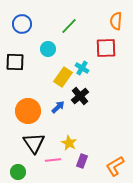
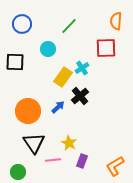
cyan cross: rotated 24 degrees clockwise
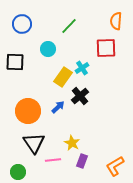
yellow star: moved 3 px right
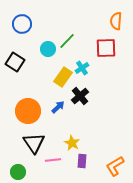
green line: moved 2 px left, 15 px down
black square: rotated 30 degrees clockwise
purple rectangle: rotated 16 degrees counterclockwise
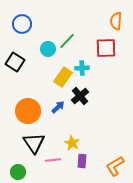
cyan cross: rotated 32 degrees clockwise
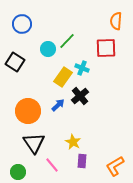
cyan cross: rotated 24 degrees clockwise
blue arrow: moved 2 px up
yellow star: moved 1 px right, 1 px up
pink line: moved 1 px left, 5 px down; rotated 56 degrees clockwise
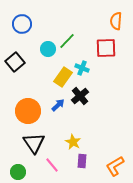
black square: rotated 18 degrees clockwise
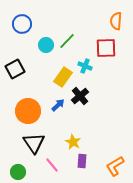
cyan circle: moved 2 px left, 4 px up
black square: moved 7 px down; rotated 12 degrees clockwise
cyan cross: moved 3 px right, 2 px up
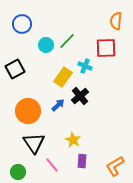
yellow star: moved 2 px up
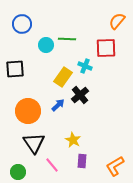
orange semicircle: moved 1 px right; rotated 36 degrees clockwise
green line: moved 2 px up; rotated 48 degrees clockwise
black square: rotated 24 degrees clockwise
black cross: moved 1 px up
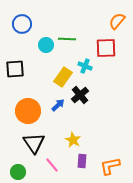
orange L-shape: moved 5 px left; rotated 20 degrees clockwise
